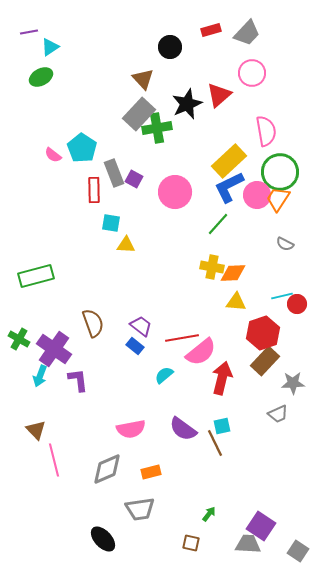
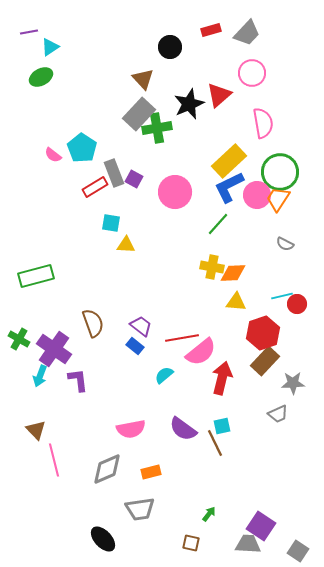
black star at (187, 104): moved 2 px right
pink semicircle at (266, 131): moved 3 px left, 8 px up
red rectangle at (94, 190): moved 1 px right, 3 px up; rotated 60 degrees clockwise
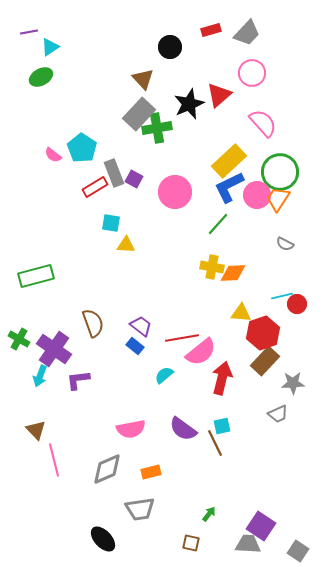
pink semicircle at (263, 123): rotated 32 degrees counterclockwise
yellow triangle at (236, 302): moved 5 px right, 11 px down
purple L-shape at (78, 380): rotated 90 degrees counterclockwise
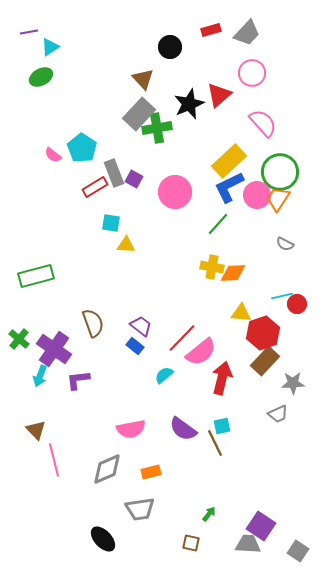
red line at (182, 338): rotated 36 degrees counterclockwise
green cross at (19, 339): rotated 10 degrees clockwise
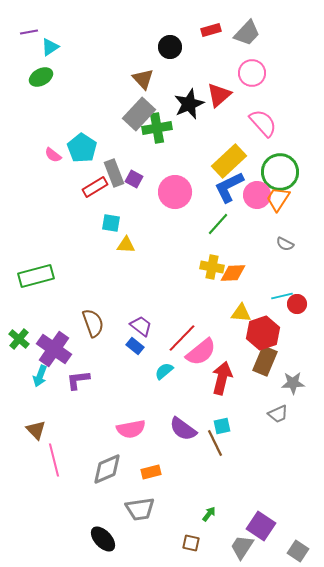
brown rectangle at (265, 361): rotated 20 degrees counterclockwise
cyan semicircle at (164, 375): moved 4 px up
gray trapezoid at (248, 544): moved 6 px left, 3 px down; rotated 60 degrees counterclockwise
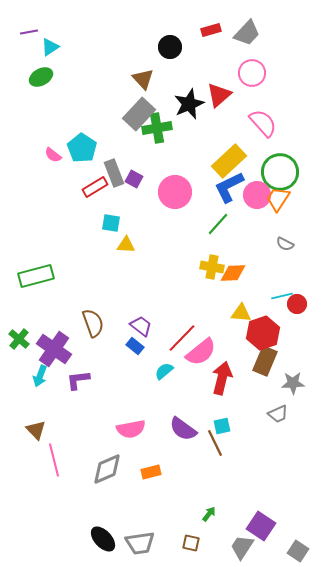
gray trapezoid at (140, 509): moved 34 px down
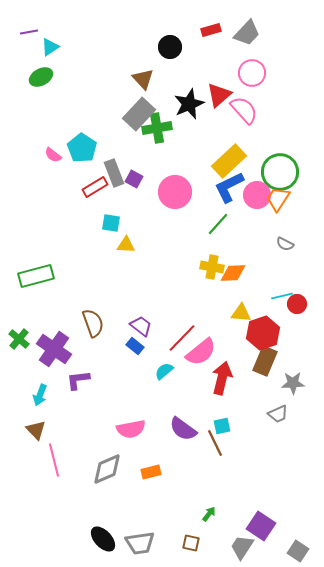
pink semicircle at (263, 123): moved 19 px left, 13 px up
cyan arrow at (40, 376): moved 19 px down
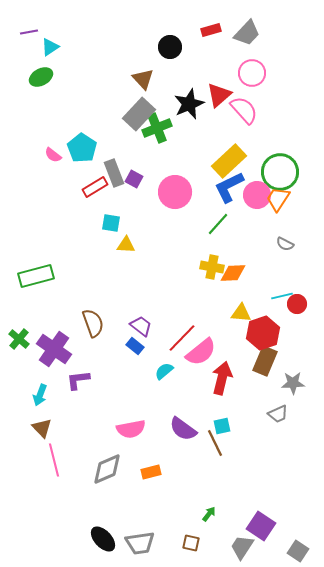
green cross at (157, 128): rotated 12 degrees counterclockwise
brown triangle at (36, 430): moved 6 px right, 2 px up
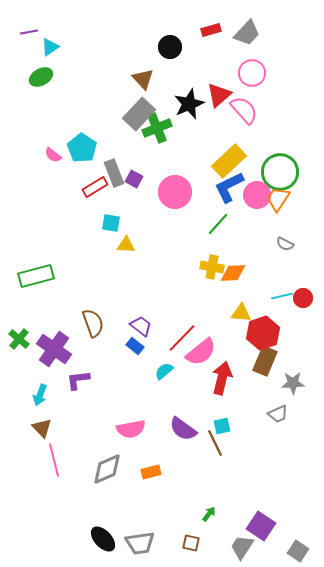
red circle at (297, 304): moved 6 px right, 6 px up
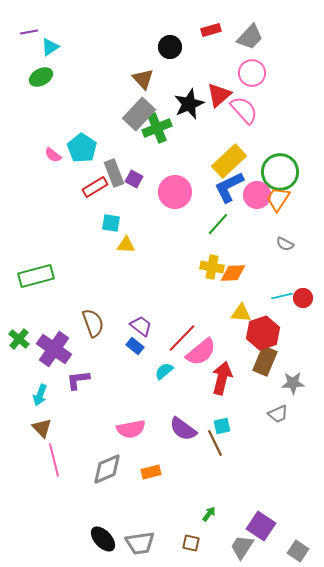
gray trapezoid at (247, 33): moved 3 px right, 4 px down
